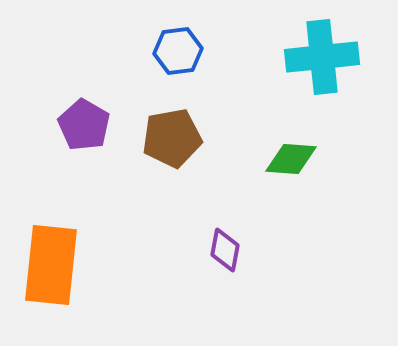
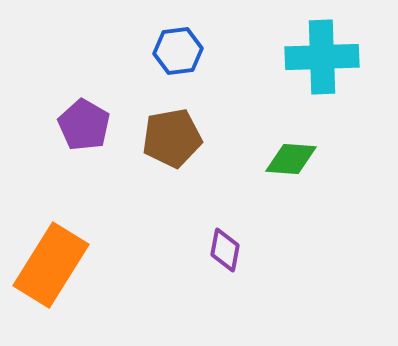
cyan cross: rotated 4 degrees clockwise
orange rectangle: rotated 26 degrees clockwise
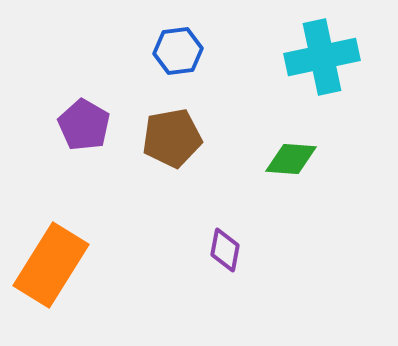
cyan cross: rotated 10 degrees counterclockwise
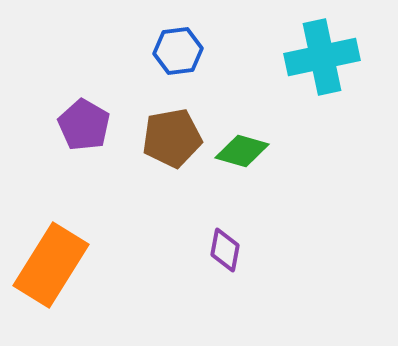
green diamond: moved 49 px left, 8 px up; rotated 12 degrees clockwise
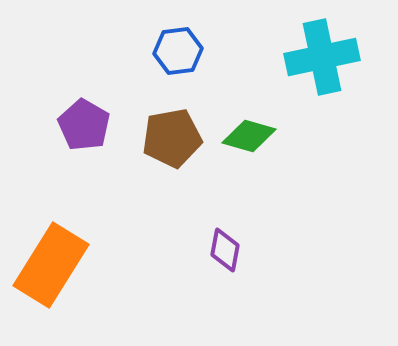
green diamond: moved 7 px right, 15 px up
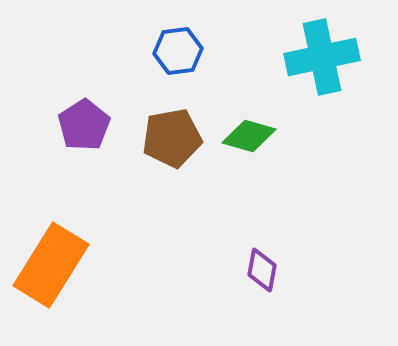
purple pentagon: rotated 9 degrees clockwise
purple diamond: moved 37 px right, 20 px down
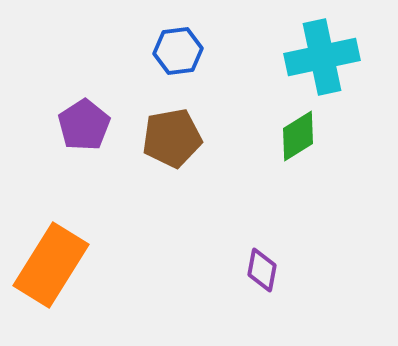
green diamond: moved 49 px right; rotated 48 degrees counterclockwise
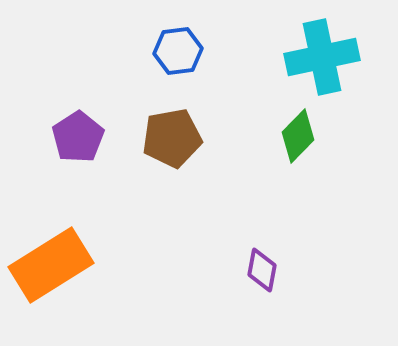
purple pentagon: moved 6 px left, 12 px down
green diamond: rotated 14 degrees counterclockwise
orange rectangle: rotated 26 degrees clockwise
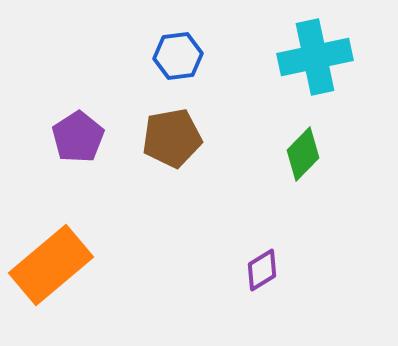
blue hexagon: moved 5 px down
cyan cross: moved 7 px left
green diamond: moved 5 px right, 18 px down
orange rectangle: rotated 8 degrees counterclockwise
purple diamond: rotated 48 degrees clockwise
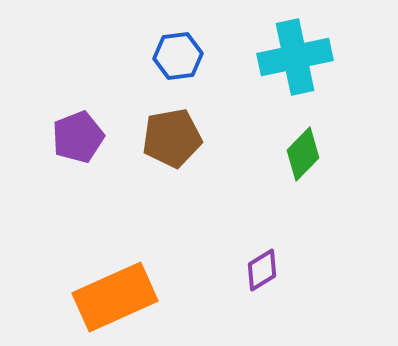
cyan cross: moved 20 px left
purple pentagon: rotated 12 degrees clockwise
orange rectangle: moved 64 px right, 32 px down; rotated 16 degrees clockwise
